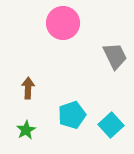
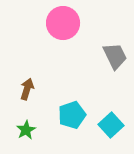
brown arrow: moved 1 px left, 1 px down; rotated 15 degrees clockwise
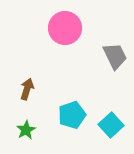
pink circle: moved 2 px right, 5 px down
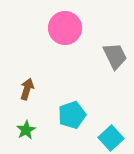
cyan square: moved 13 px down
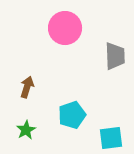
gray trapezoid: rotated 24 degrees clockwise
brown arrow: moved 2 px up
cyan square: rotated 35 degrees clockwise
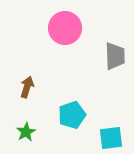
green star: moved 2 px down
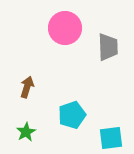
gray trapezoid: moved 7 px left, 9 px up
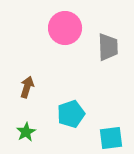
cyan pentagon: moved 1 px left, 1 px up
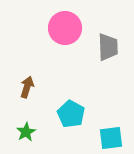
cyan pentagon: rotated 24 degrees counterclockwise
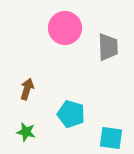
brown arrow: moved 2 px down
cyan pentagon: rotated 12 degrees counterclockwise
green star: rotated 30 degrees counterclockwise
cyan square: rotated 15 degrees clockwise
